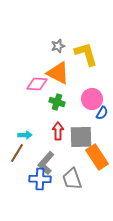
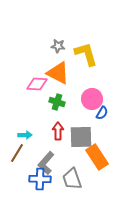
gray star: rotated 24 degrees clockwise
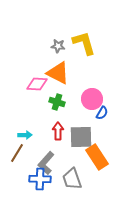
yellow L-shape: moved 2 px left, 11 px up
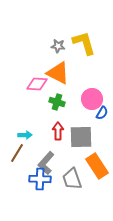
orange rectangle: moved 9 px down
